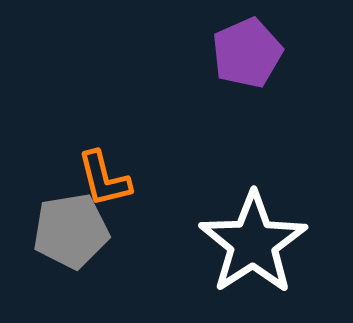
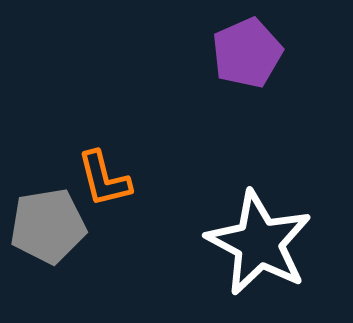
gray pentagon: moved 23 px left, 5 px up
white star: moved 6 px right; rotated 11 degrees counterclockwise
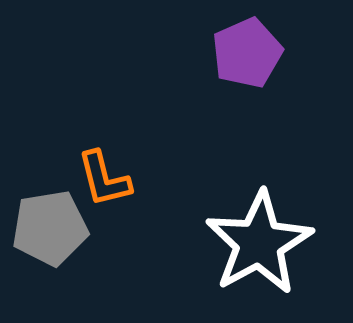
gray pentagon: moved 2 px right, 2 px down
white star: rotated 15 degrees clockwise
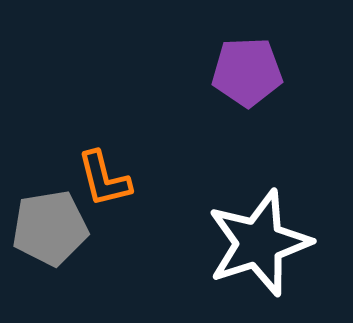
purple pentagon: moved 19 px down; rotated 22 degrees clockwise
white star: rotated 11 degrees clockwise
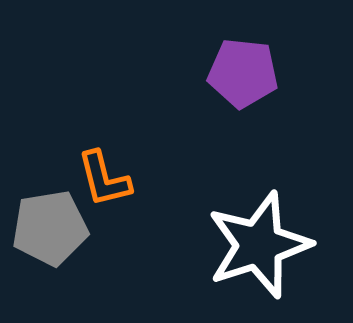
purple pentagon: moved 4 px left, 1 px down; rotated 8 degrees clockwise
white star: moved 2 px down
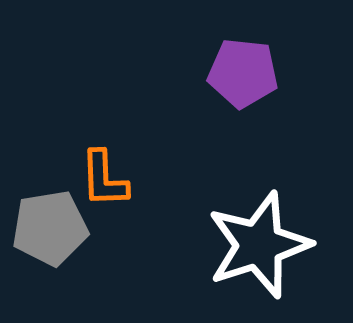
orange L-shape: rotated 12 degrees clockwise
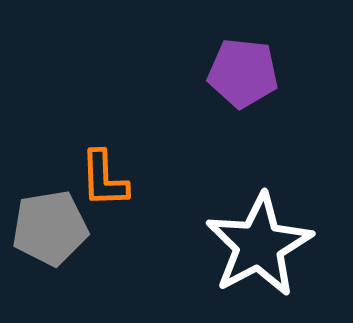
white star: rotated 10 degrees counterclockwise
